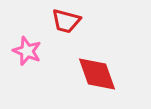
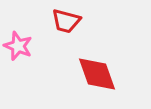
pink star: moved 9 px left, 5 px up
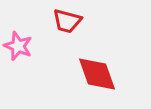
red trapezoid: moved 1 px right
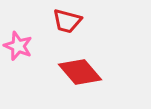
red diamond: moved 17 px left, 2 px up; rotated 21 degrees counterclockwise
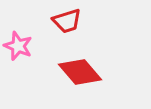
red trapezoid: rotated 32 degrees counterclockwise
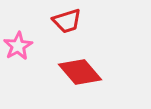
pink star: rotated 20 degrees clockwise
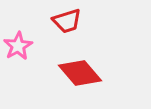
red diamond: moved 1 px down
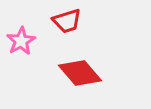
pink star: moved 3 px right, 5 px up
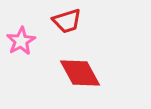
red diamond: rotated 12 degrees clockwise
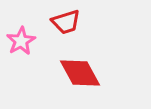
red trapezoid: moved 1 px left, 1 px down
